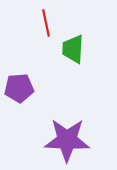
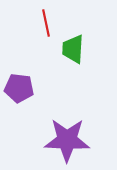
purple pentagon: rotated 12 degrees clockwise
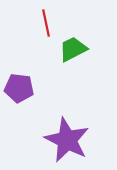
green trapezoid: rotated 60 degrees clockwise
purple star: rotated 24 degrees clockwise
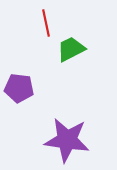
green trapezoid: moved 2 px left
purple star: rotated 18 degrees counterclockwise
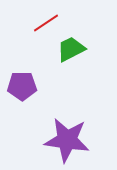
red line: rotated 68 degrees clockwise
purple pentagon: moved 3 px right, 2 px up; rotated 8 degrees counterclockwise
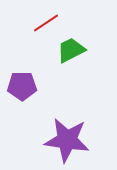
green trapezoid: moved 1 px down
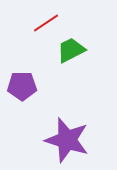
purple star: rotated 9 degrees clockwise
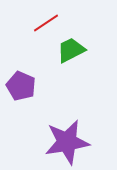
purple pentagon: moved 1 px left; rotated 24 degrees clockwise
purple star: moved 2 px down; rotated 27 degrees counterclockwise
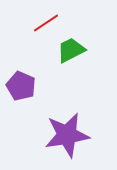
purple star: moved 7 px up
